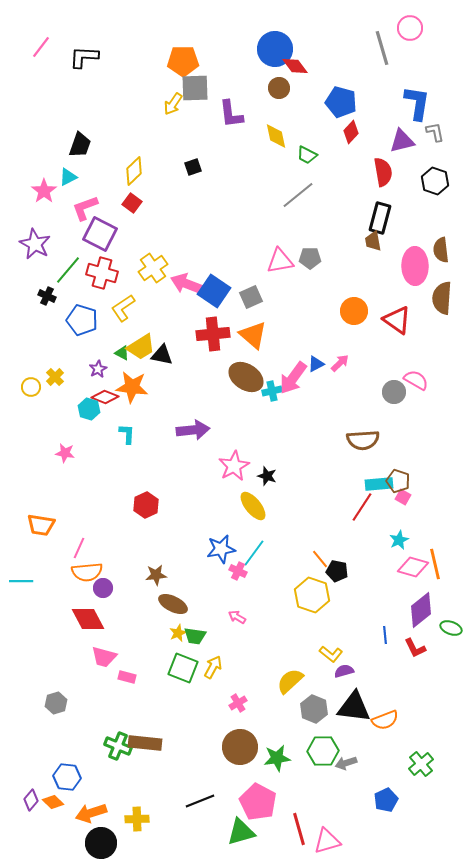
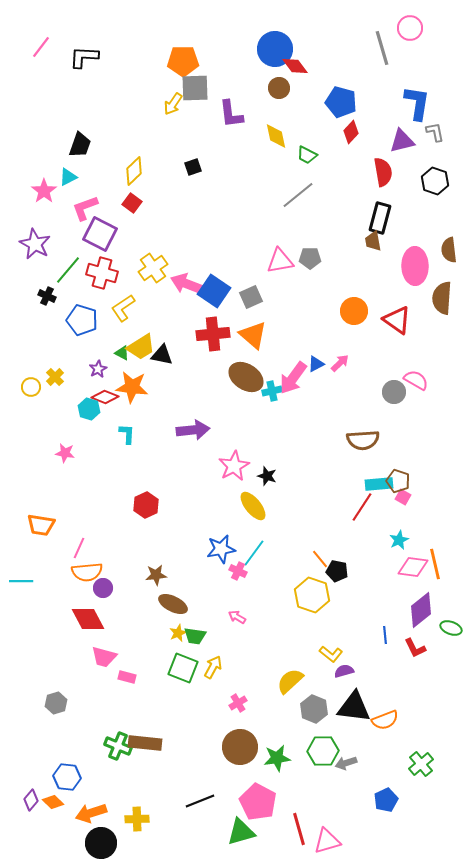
brown semicircle at (441, 250): moved 8 px right
pink diamond at (413, 567): rotated 8 degrees counterclockwise
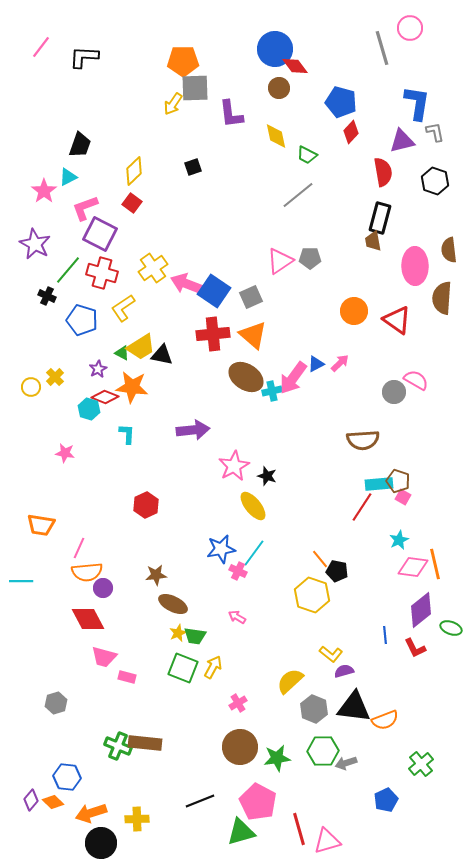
pink triangle at (280, 261): rotated 24 degrees counterclockwise
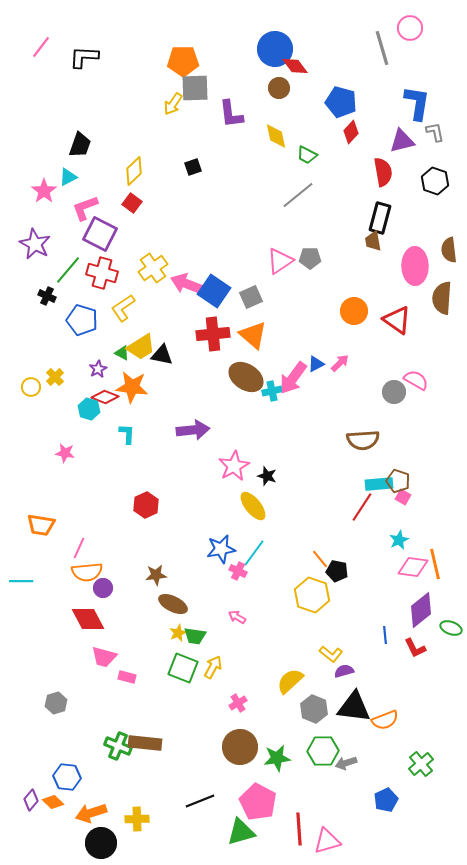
red line at (299, 829): rotated 12 degrees clockwise
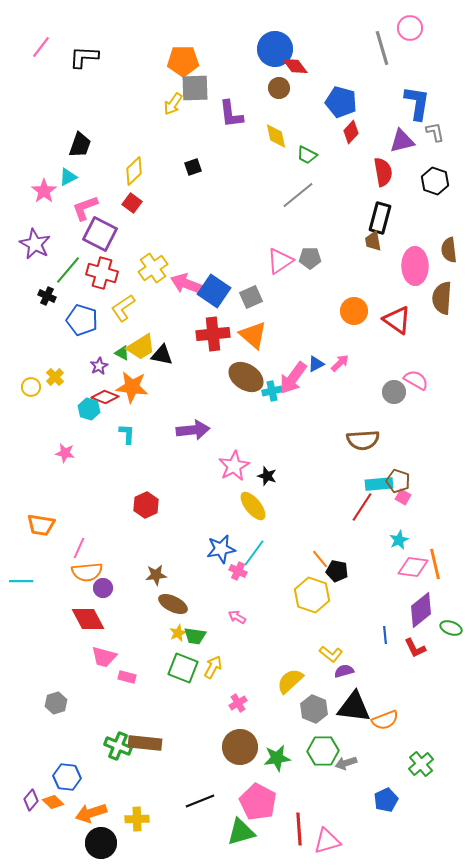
purple star at (98, 369): moved 1 px right, 3 px up
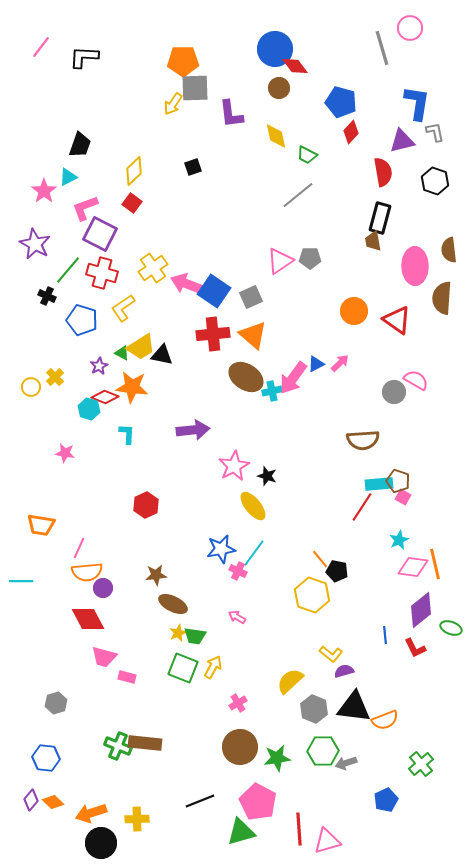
blue hexagon at (67, 777): moved 21 px left, 19 px up
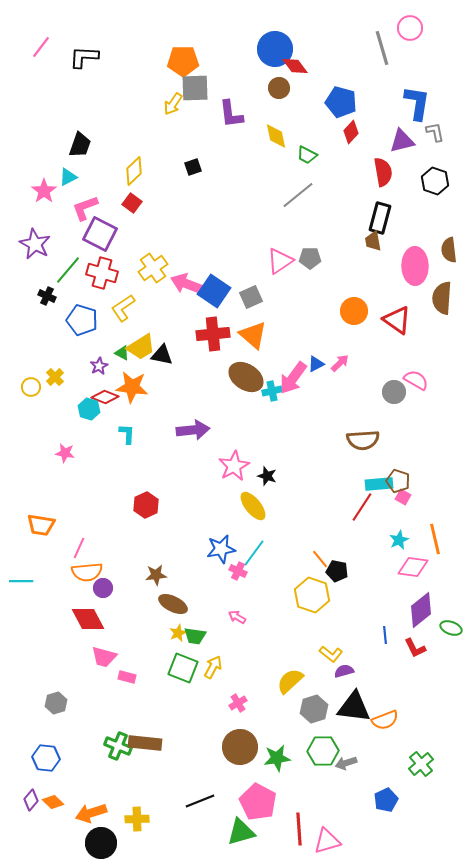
orange line at (435, 564): moved 25 px up
gray hexagon at (314, 709): rotated 20 degrees clockwise
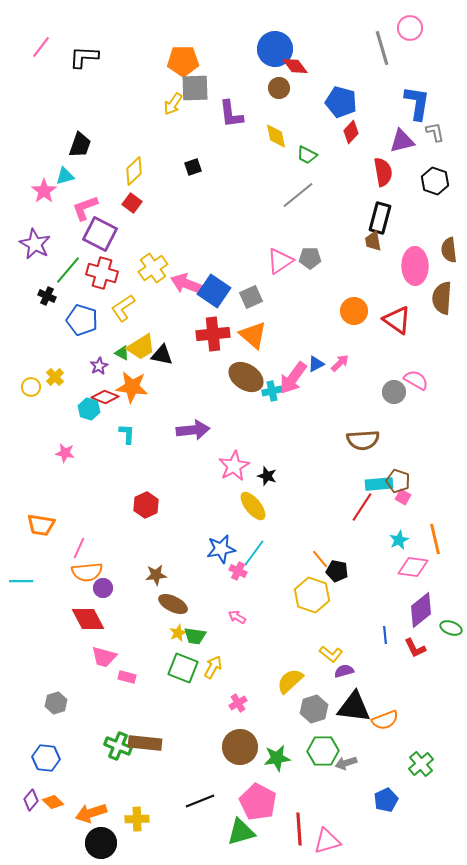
cyan triangle at (68, 177): moved 3 px left, 1 px up; rotated 12 degrees clockwise
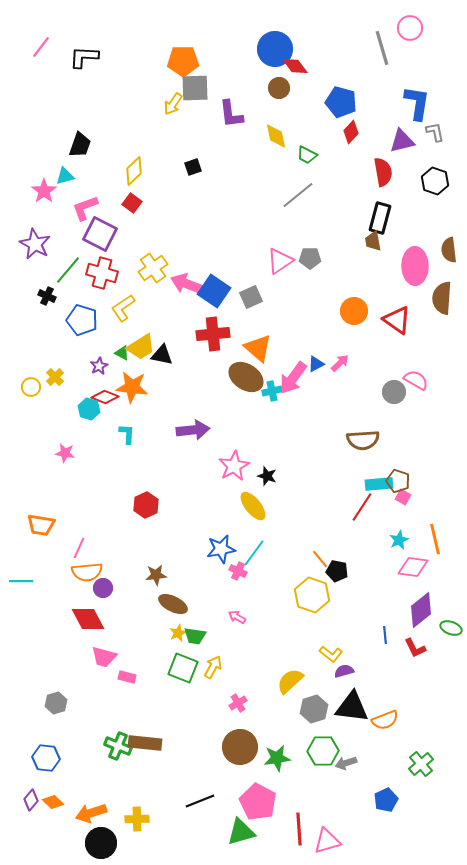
orange triangle at (253, 335): moved 5 px right, 13 px down
black triangle at (354, 707): moved 2 px left
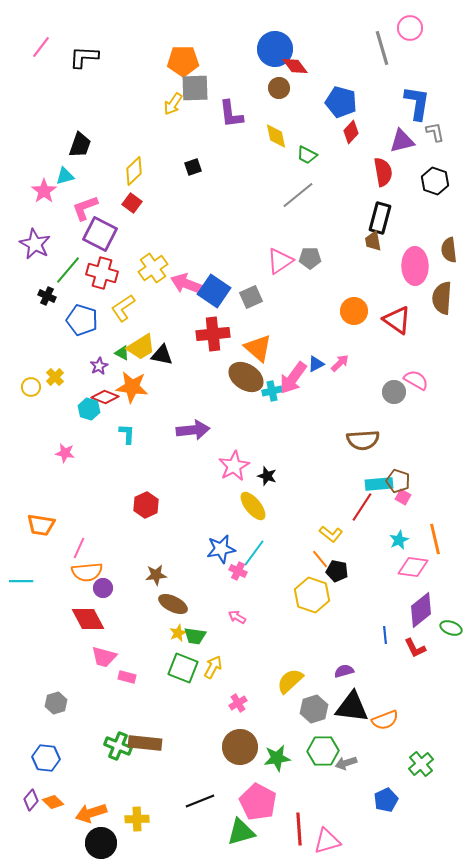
yellow L-shape at (331, 654): moved 120 px up
